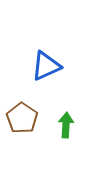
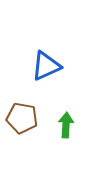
brown pentagon: rotated 24 degrees counterclockwise
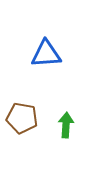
blue triangle: moved 12 px up; rotated 20 degrees clockwise
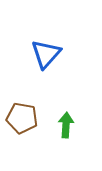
blue triangle: rotated 44 degrees counterclockwise
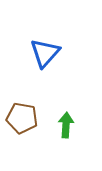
blue triangle: moved 1 px left, 1 px up
